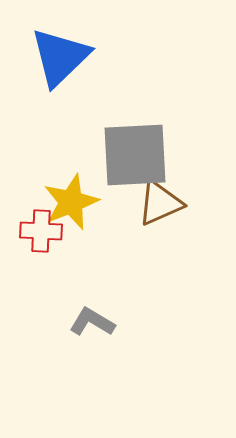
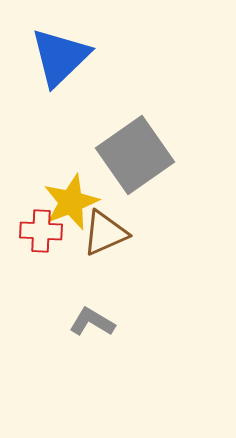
gray square: rotated 32 degrees counterclockwise
brown triangle: moved 55 px left, 30 px down
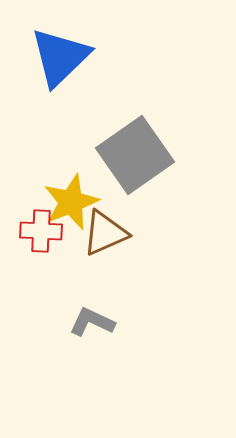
gray L-shape: rotated 6 degrees counterclockwise
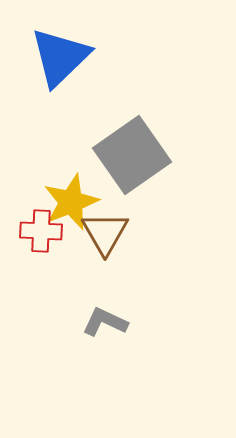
gray square: moved 3 px left
brown triangle: rotated 36 degrees counterclockwise
gray L-shape: moved 13 px right
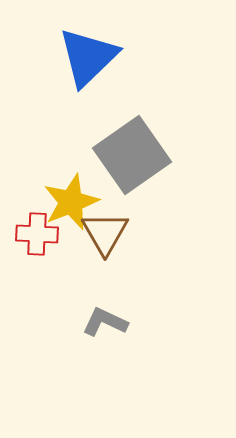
blue triangle: moved 28 px right
red cross: moved 4 px left, 3 px down
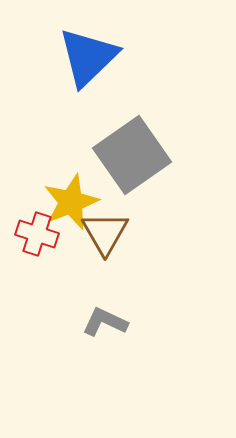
red cross: rotated 15 degrees clockwise
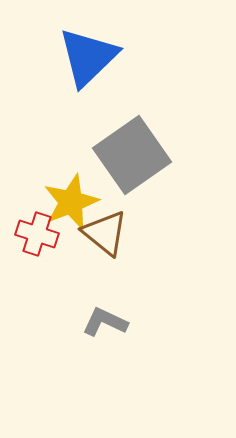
brown triangle: rotated 21 degrees counterclockwise
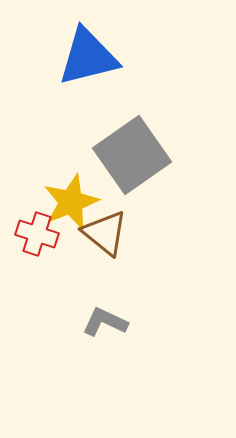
blue triangle: rotated 30 degrees clockwise
